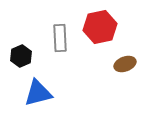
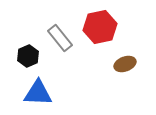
gray rectangle: rotated 36 degrees counterclockwise
black hexagon: moved 7 px right
blue triangle: rotated 16 degrees clockwise
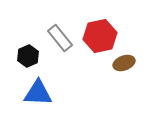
red hexagon: moved 9 px down
brown ellipse: moved 1 px left, 1 px up
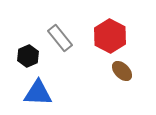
red hexagon: moved 10 px right; rotated 20 degrees counterclockwise
brown ellipse: moved 2 px left, 8 px down; rotated 65 degrees clockwise
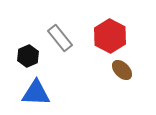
brown ellipse: moved 1 px up
blue triangle: moved 2 px left
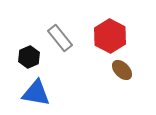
black hexagon: moved 1 px right, 1 px down
blue triangle: rotated 8 degrees clockwise
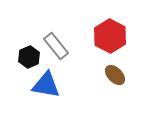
gray rectangle: moved 4 px left, 8 px down
brown ellipse: moved 7 px left, 5 px down
blue triangle: moved 10 px right, 8 px up
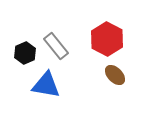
red hexagon: moved 3 px left, 3 px down
black hexagon: moved 4 px left, 4 px up
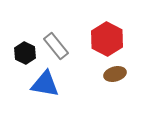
black hexagon: rotated 10 degrees counterclockwise
brown ellipse: moved 1 px up; rotated 60 degrees counterclockwise
blue triangle: moved 1 px left, 1 px up
